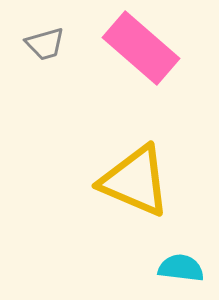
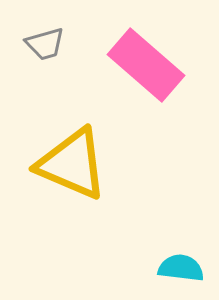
pink rectangle: moved 5 px right, 17 px down
yellow triangle: moved 63 px left, 17 px up
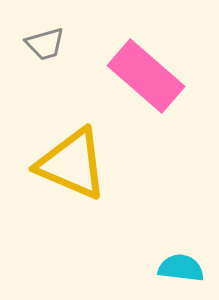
pink rectangle: moved 11 px down
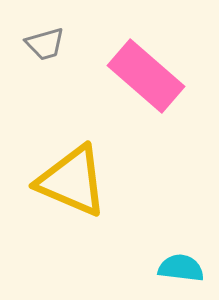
yellow triangle: moved 17 px down
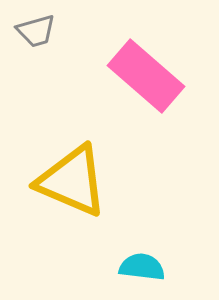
gray trapezoid: moved 9 px left, 13 px up
cyan semicircle: moved 39 px left, 1 px up
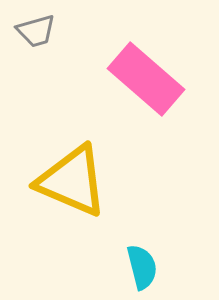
pink rectangle: moved 3 px down
cyan semicircle: rotated 69 degrees clockwise
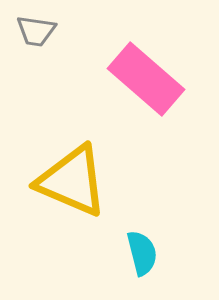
gray trapezoid: rotated 24 degrees clockwise
cyan semicircle: moved 14 px up
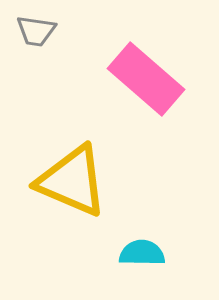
cyan semicircle: rotated 75 degrees counterclockwise
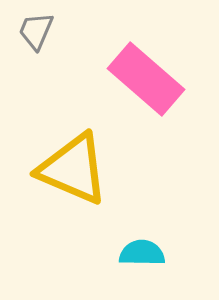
gray trapezoid: rotated 105 degrees clockwise
yellow triangle: moved 1 px right, 12 px up
